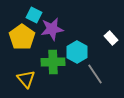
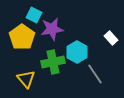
green cross: rotated 10 degrees counterclockwise
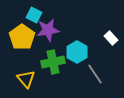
purple star: moved 4 px left, 1 px down
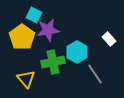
white rectangle: moved 2 px left, 1 px down
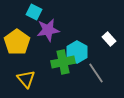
cyan square: moved 3 px up
yellow pentagon: moved 5 px left, 5 px down
green cross: moved 10 px right
gray line: moved 1 px right, 1 px up
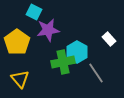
yellow triangle: moved 6 px left
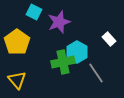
purple star: moved 11 px right, 8 px up; rotated 10 degrees counterclockwise
yellow triangle: moved 3 px left, 1 px down
